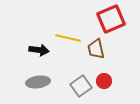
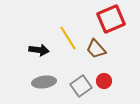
yellow line: rotated 45 degrees clockwise
brown trapezoid: rotated 30 degrees counterclockwise
gray ellipse: moved 6 px right
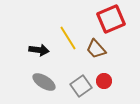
gray ellipse: rotated 40 degrees clockwise
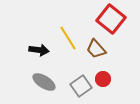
red square: rotated 28 degrees counterclockwise
red circle: moved 1 px left, 2 px up
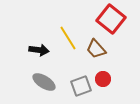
gray square: rotated 15 degrees clockwise
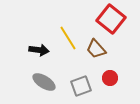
red circle: moved 7 px right, 1 px up
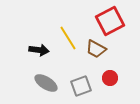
red square: moved 1 px left, 2 px down; rotated 24 degrees clockwise
brown trapezoid: rotated 20 degrees counterclockwise
gray ellipse: moved 2 px right, 1 px down
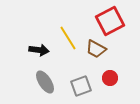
gray ellipse: moved 1 px left, 1 px up; rotated 25 degrees clockwise
